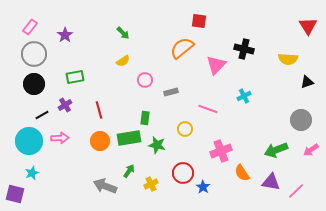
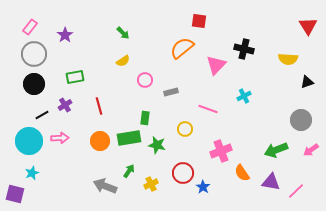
red line at (99, 110): moved 4 px up
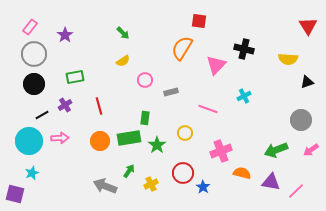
orange semicircle at (182, 48): rotated 20 degrees counterclockwise
yellow circle at (185, 129): moved 4 px down
green star at (157, 145): rotated 24 degrees clockwise
orange semicircle at (242, 173): rotated 138 degrees clockwise
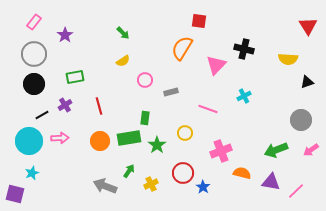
pink rectangle at (30, 27): moved 4 px right, 5 px up
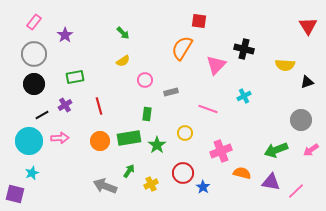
yellow semicircle at (288, 59): moved 3 px left, 6 px down
green rectangle at (145, 118): moved 2 px right, 4 px up
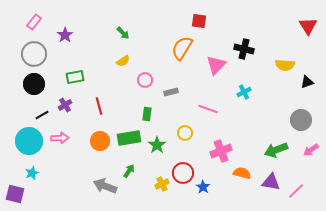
cyan cross at (244, 96): moved 4 px up
yellow cross at (151, 184): moved 11 px right
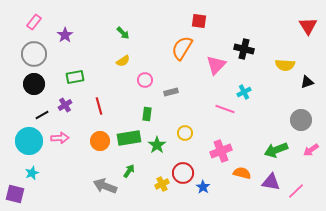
pink line at (208, 109): moved 17 px right
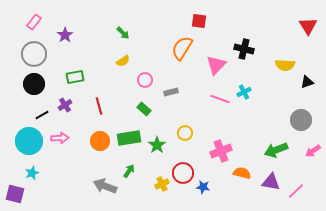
pink line at (225, 109): moved 5 px left, 10 px up
green rectangle at (147, 114): moved 3 px left, 5 px up; rotated 56 degrees counterclockwise
pink arrow at (311, 150): moved 2 px right, 1 px down
blue star at (203, 187): rotated 24 degrees counterclockwise
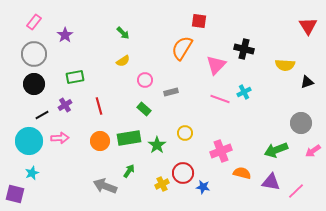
gray circle at (301, 120): moved 3 px down
